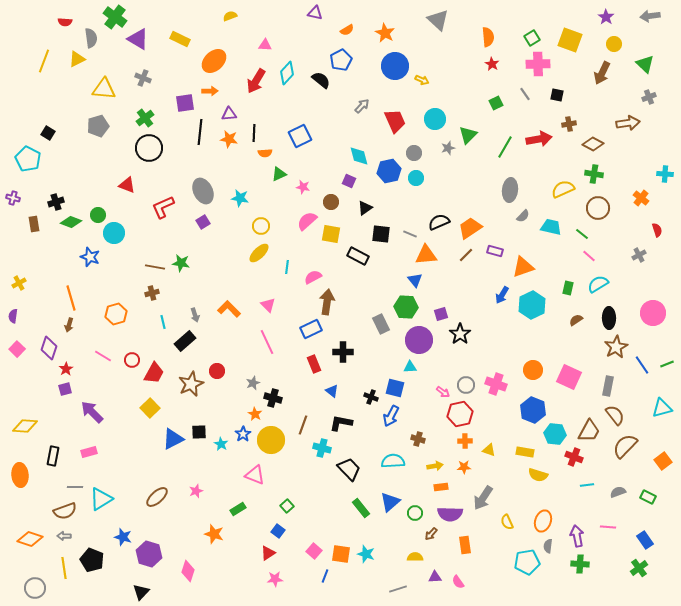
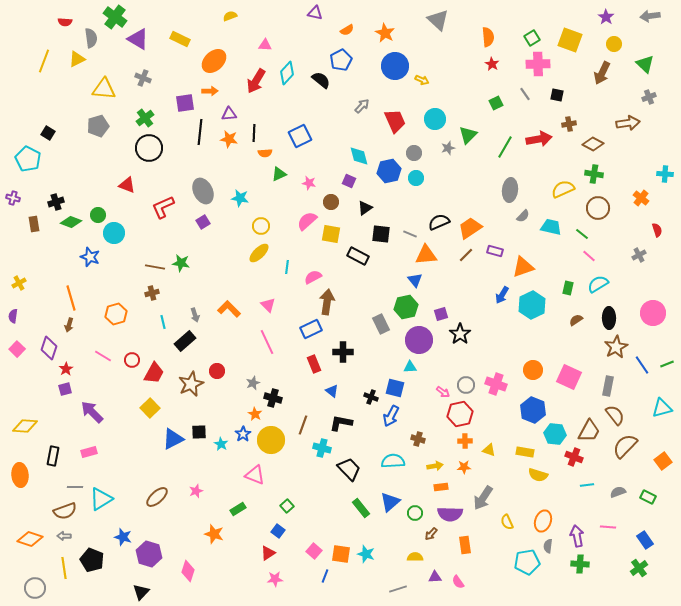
pink star at (303, 187): moved 6 px right, 4 px up
green hexagon at (406, 307): rotated 15 degrees counterclockwise
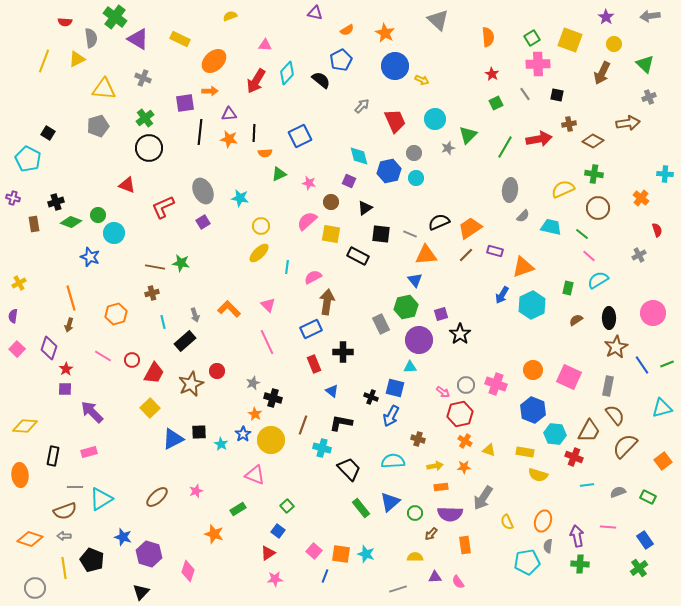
red star at (492, 64): moved 10 px down
brown diamond at (593, 144): moved 3 px up
cyan semicircle at (598, 284): moved 4 px up
purple square at (65, 389): rotated 16 degrees clockwise
orange cross at (465, 441): rotated 32 degrees clockwise
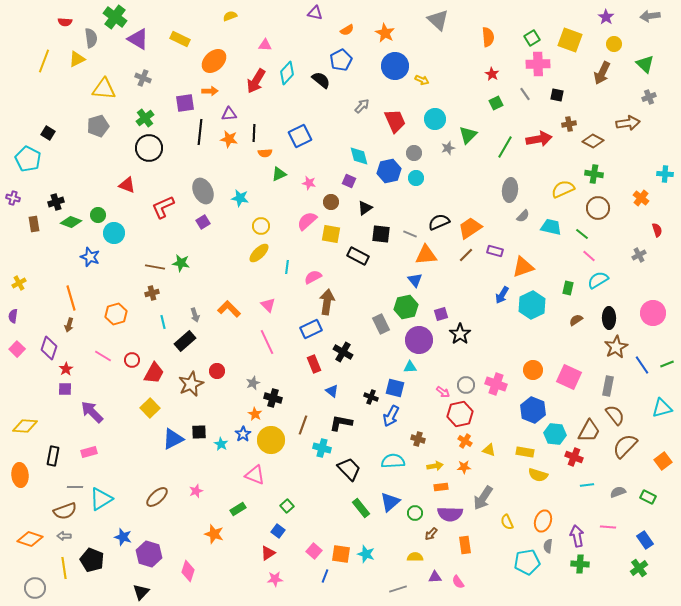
black cross at (343, 352): rotated 30 degrees clockwise
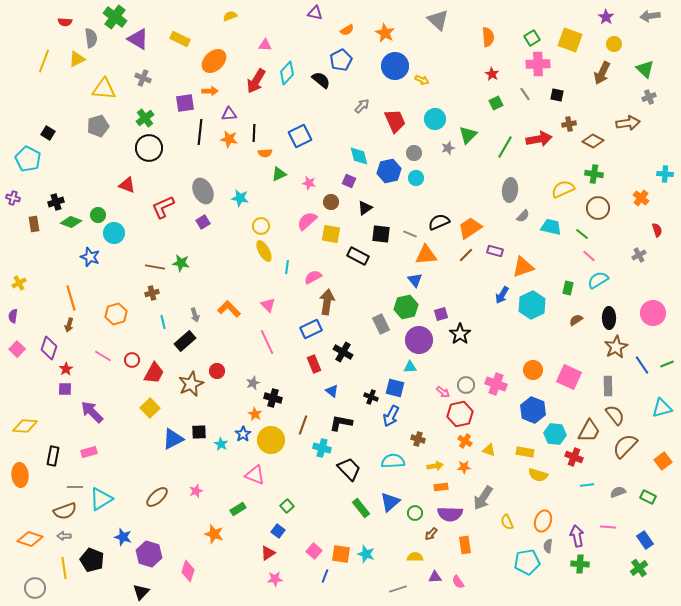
green triangle at (645, 64): moved 5 px down
yellow ellipse at (259, 253): moved 5 px right, 2 px up; rotated 75 degrees counterclockwise
gray rectangle at (608, 386): rotated 12 degrees counterclockwise
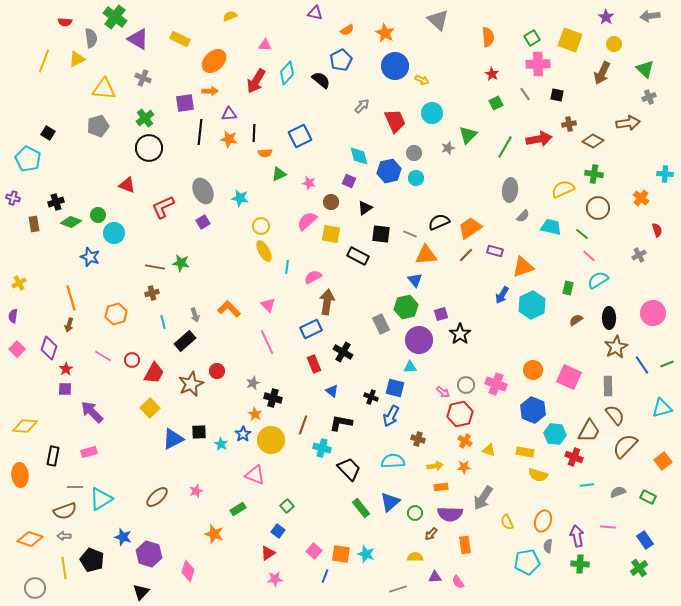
cyan circle at (435, 119): moved 3 px left, 6 px up
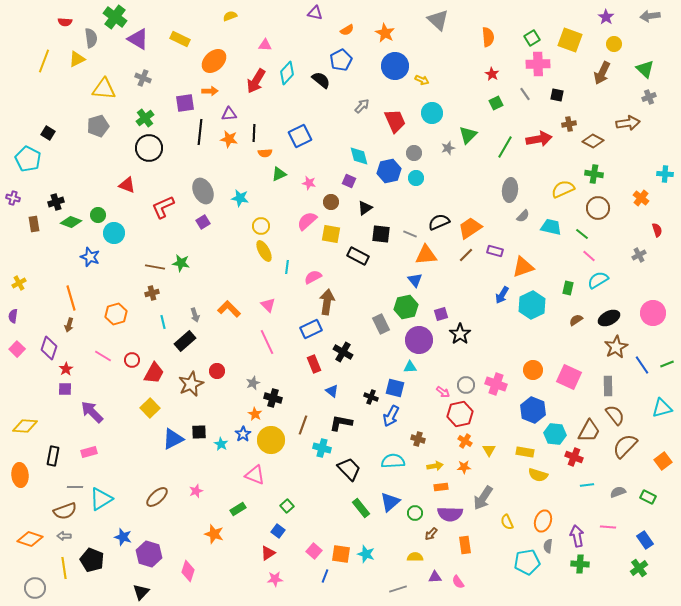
black ellipse at (609, 318): rotated 65 degrees clockwise
yellow triangle at (489, 450): rotated 40 degrees clockwise
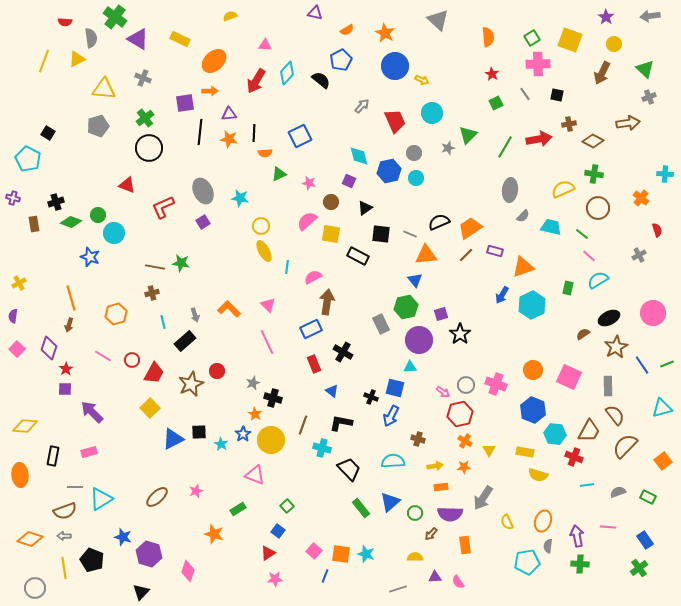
brown semicircle at (576, 320): moved 7 px right, 14 px down
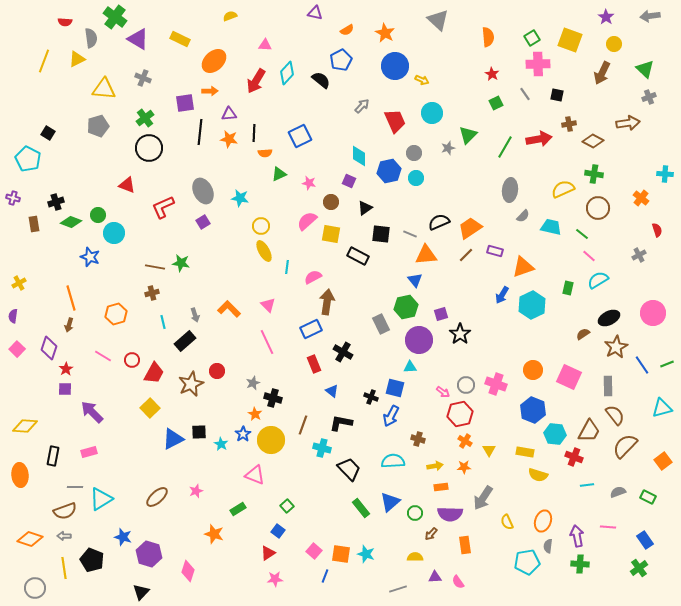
cyan diamond at (359, 156): rotated 15 degrees clockwise
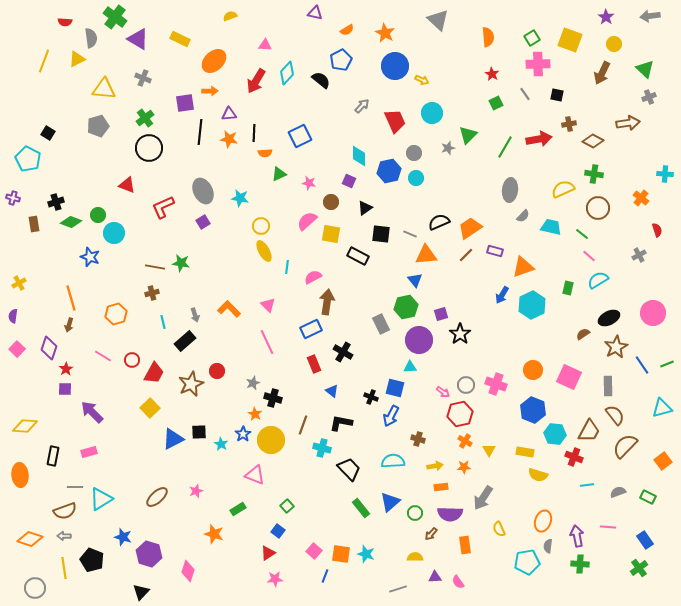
yellow semicircle at (507, 522): moved 8 px left, 7 px down
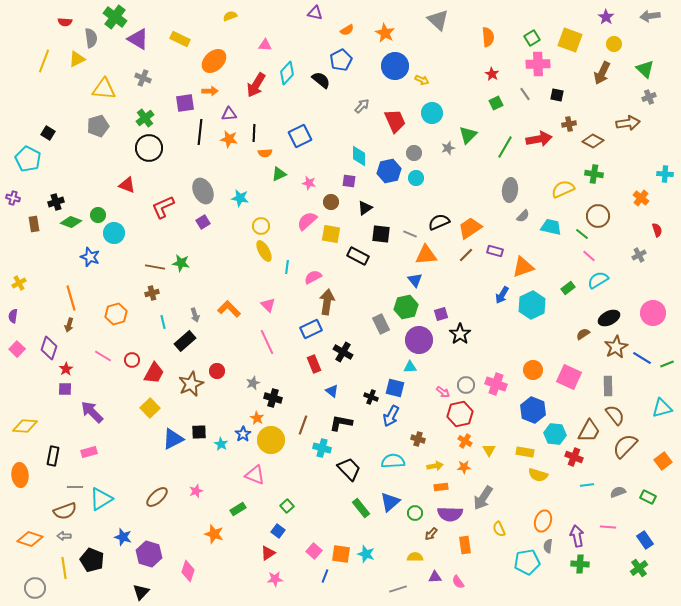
red arrow at (256, 81): moved 4 px down
purple square at (349, 181): rotated 16 degrees counterclockwise
brown circle at (598, 208): moved 8 px down
green rectangle at (568, 288): rotated 40 degrees clockwise
blue line at (642, 365): moved 7 px up; rotated 24 degrees counterclockwise
orange star at (255, 414): moved 2 px right, 4 px down
